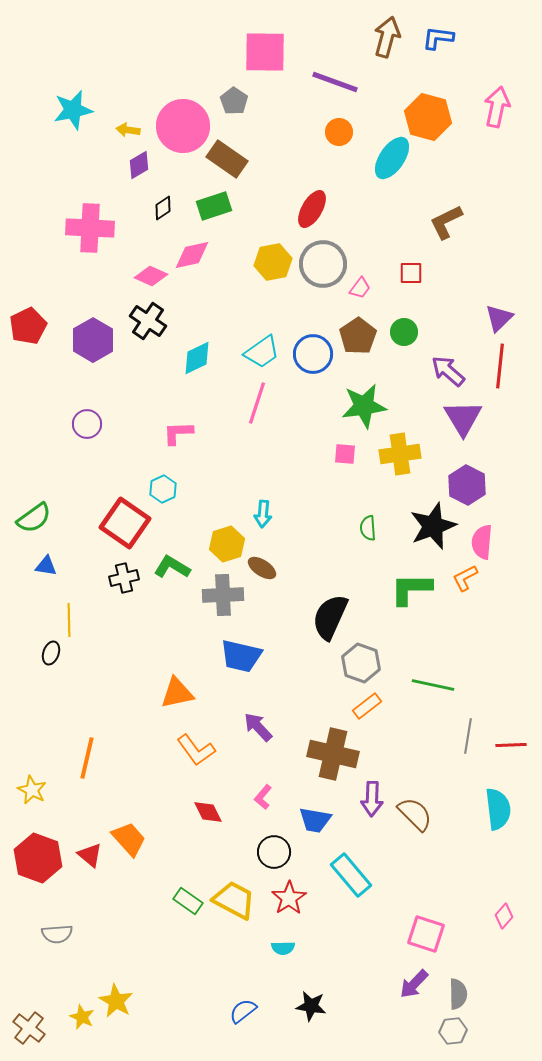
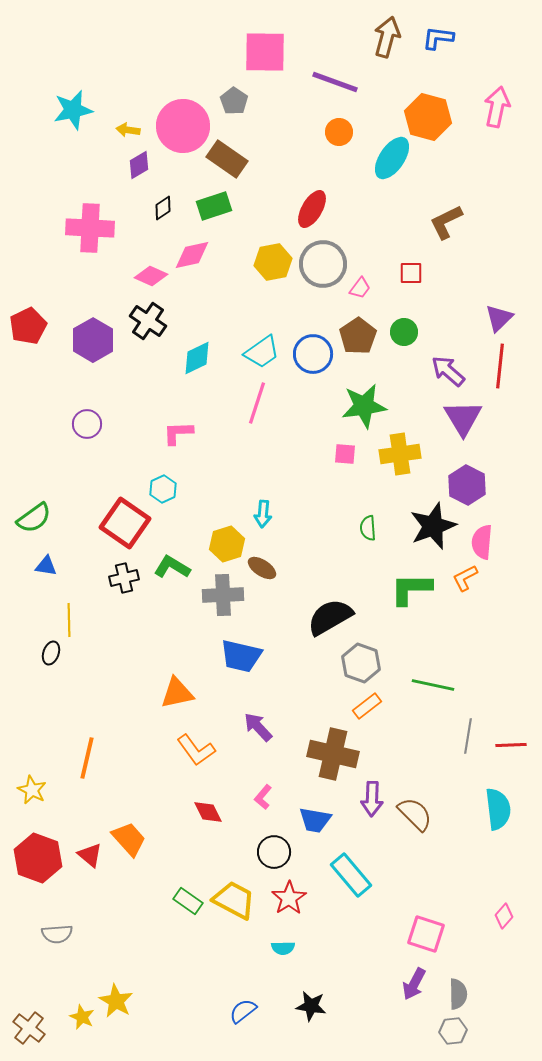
black semicircle at (330, 617): rotated 36 degrees clockwise
purple arrow at (414, 984): rotated 16 degrees counterclockwise
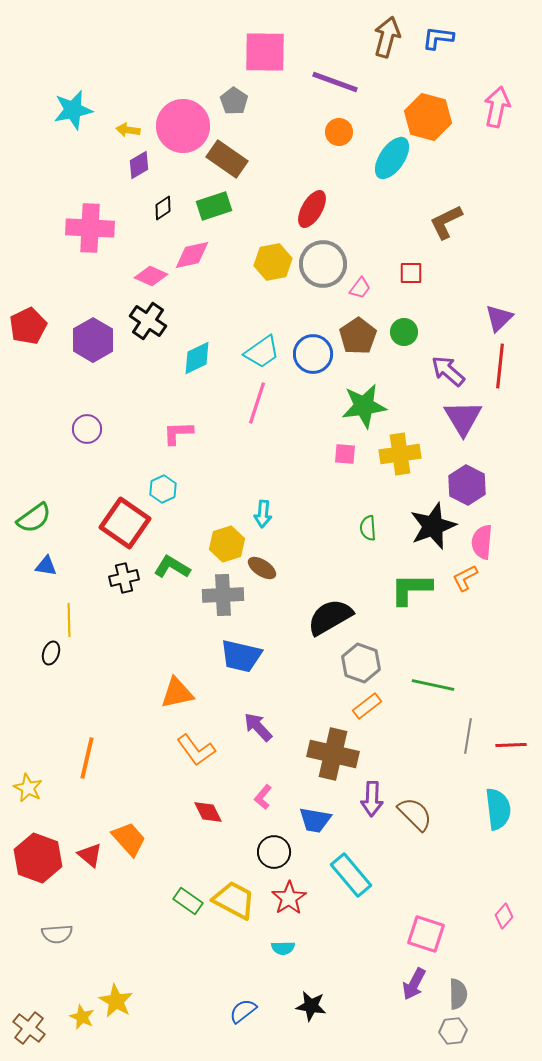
purple circle at (87, 424): moved 5 px down
yellow star at (32, 790): moved 4 px left, 2 px up
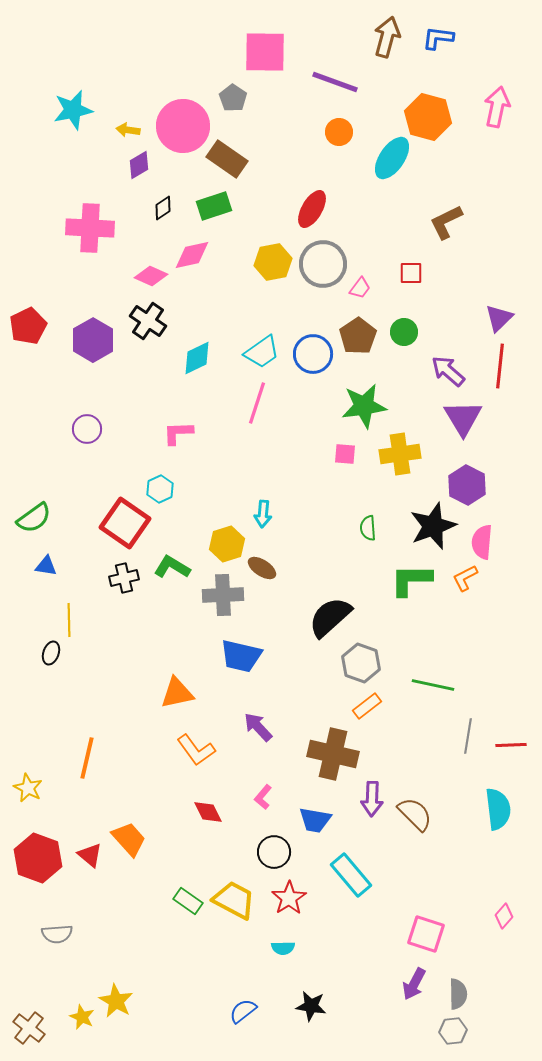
gray pentagon at (234, 101): moved 1 px left, 3 px up
cyan hexagon at (163, 489): moved 3 px left
green L-shape at (411, 589): moved 9 px up
black semicircle at (330, 617): rotated 12 degrees counterclockwise
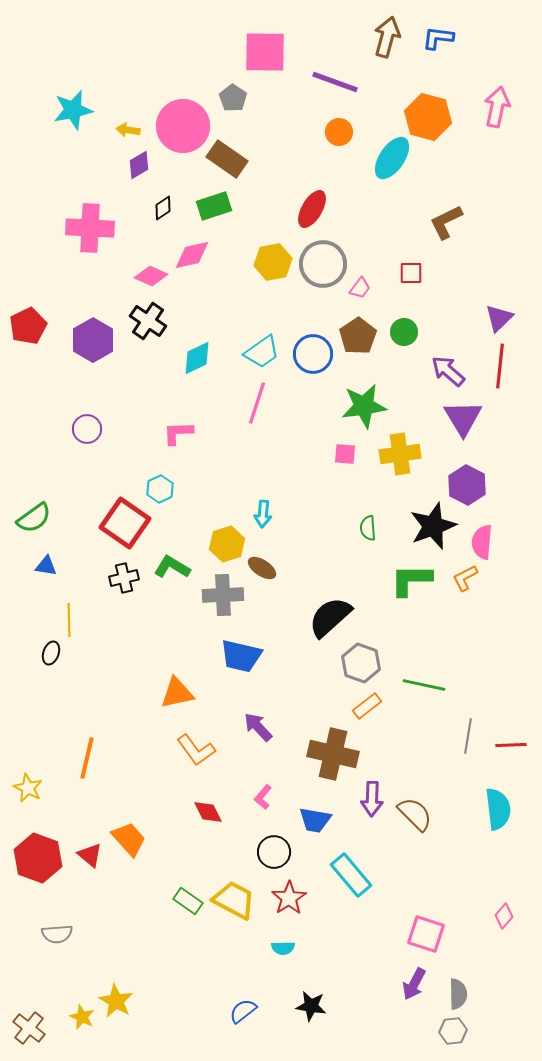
green line at (433, 685): moved 9 px left
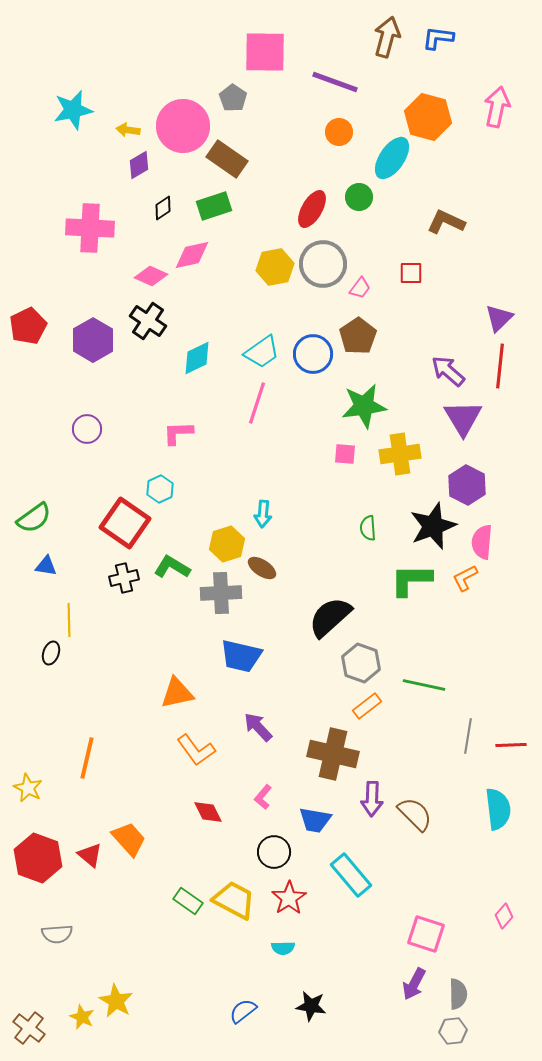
brown L-shape at (446, 222): rotated 51 degrees clockwise
yellow hexagon at (273, 262): moved 2 px right, 5 px down
green circle at (404, 332): moved 45 px left, 135 px up
gray cross at (223, 595): moved 2 px left, 2 px up
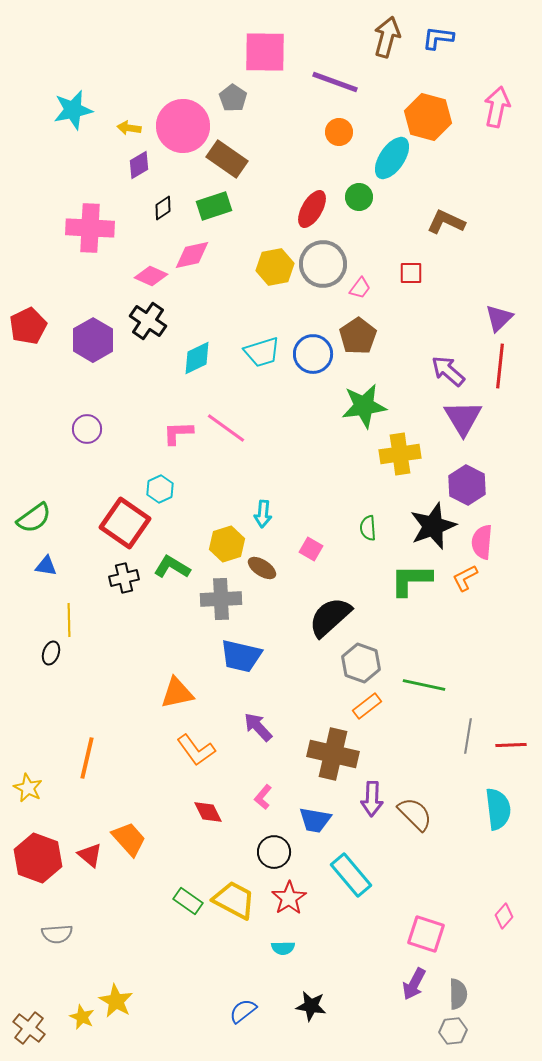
yellow arrow at (128, 130): moved 1 px right, 2 px up
cyan trapezoid at (262, 352): rotated 18 degrees clockwise
pink line at (257, 403): moved 31 px left, 25 px down; rotated 72 degrees counterclockwise
pink square at (345, 454): moved 34 px left, 95 px down; rotated 25 degrees clockwise
gray cross at (221, 593): moved 6 px down
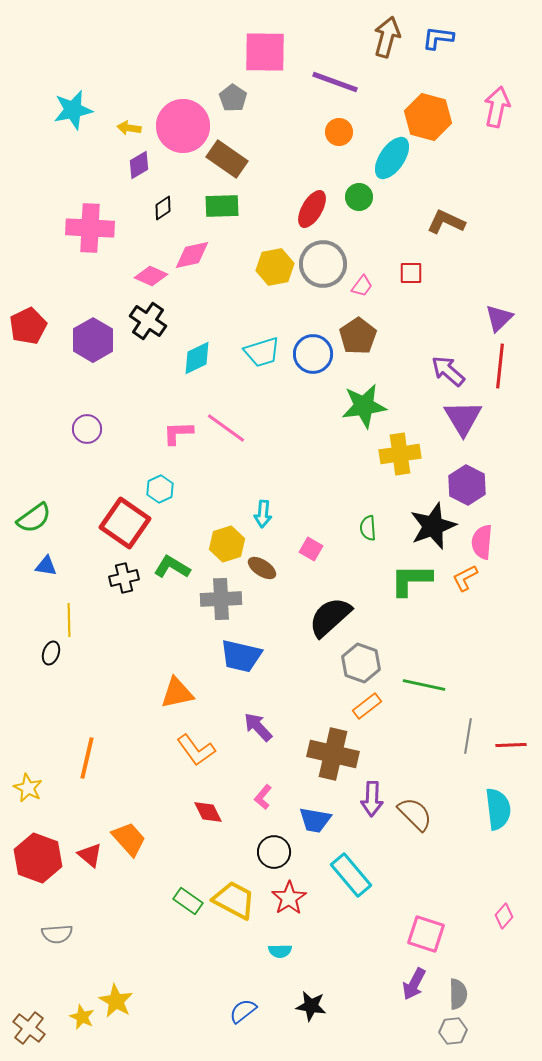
green rectangle at (214, 206): moved 8 px right; rotated 16 degrees clockwise
pink trapezoid at (360, 288): moved 2 px right, 2 px up
cyan semicircle at (283, 948): moved 3 px left, 3 px down
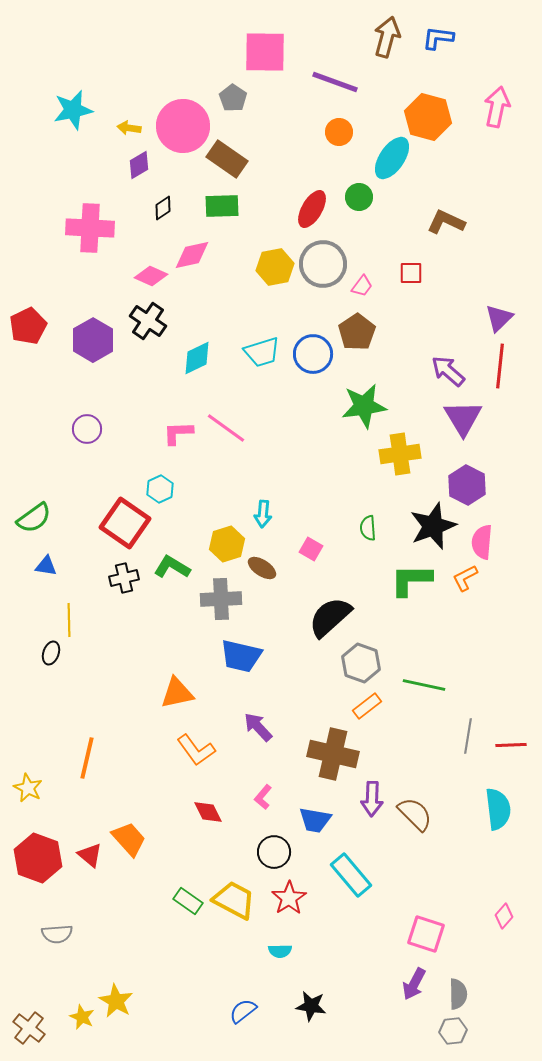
brown pentagon at (358, 336): moved 1 px left, 4 px up
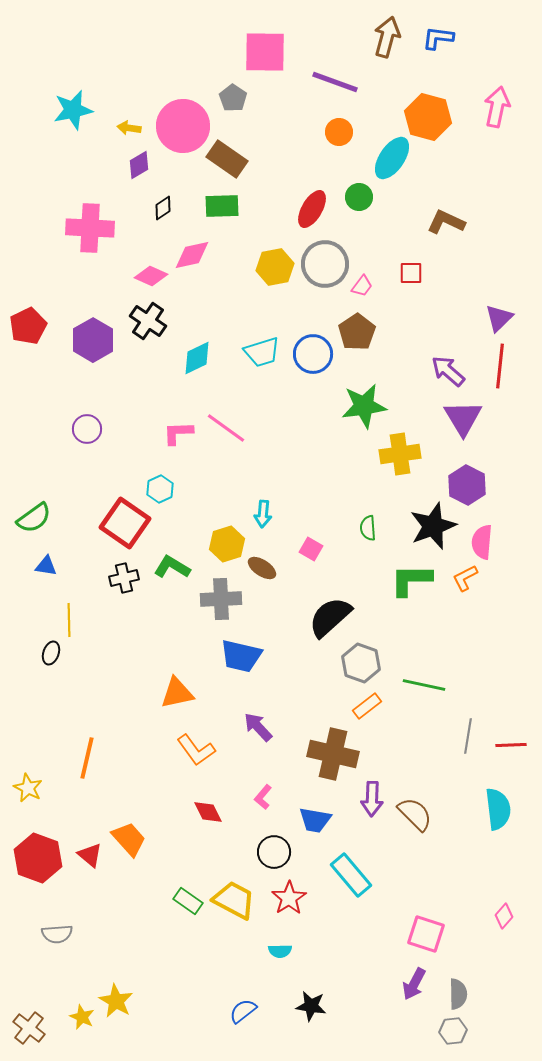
gray circle at (323, 264): moved 2 px right
